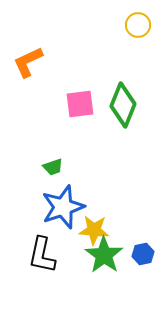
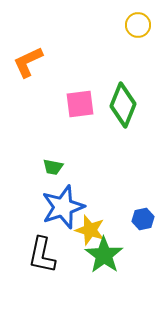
green trapezoid: rotated 30 degrees clockwise
yellow star: moved 4 px left; rotated 12 degrees clockwise
blue hexagon: moved 35 px up
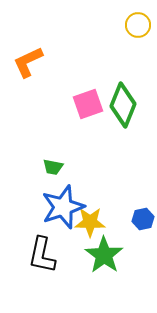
pink square: moved 8 px right; rotated 12 degrees counterclockwise
yellow star: moved 8 px up; rotated 16 degrees counterclockwise
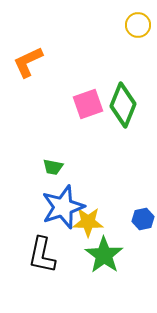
yellow star: moved 2 px left
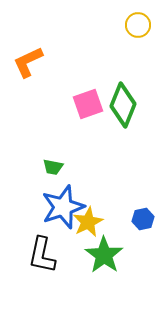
yellow star: rotated 28 degrees counterclockwise
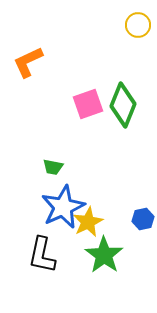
blue star: rotated 6 degrees counterclockwise
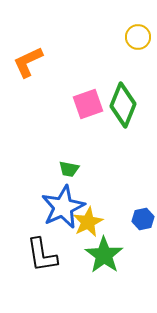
yellow circle: moved 12 px down
green trapezoid: moved 16 px right, 2 px down
black L-shape: rotated 21 degrees counterclockwise
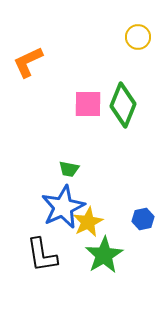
pink square: rotated 20 degrees clockwise
green star: rotated 6 degrees clockwise
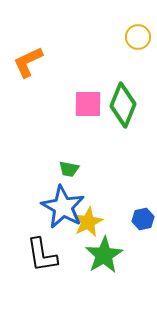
blue star: rotated 18 degrees counterclockwise
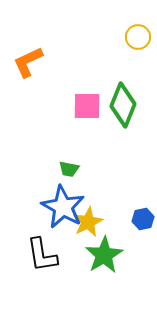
pink square: moved 1 px left, 2 px down
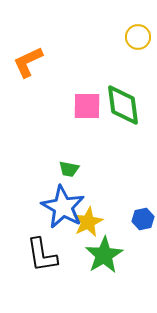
green diamond: rotated 30 degrees counterclockwise
